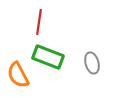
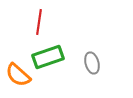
green rectangle: rotated 40 degrees counterclockwise
orange semicircle: rotated 20 degrees counterclockwise
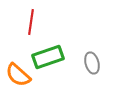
red line: moved 8 px left
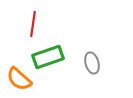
red line: moved 2 px right, 2 px down
orange semicircle: moved 1 px right, 4 px down
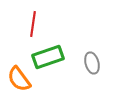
orange semicircle: rotated 12 degrees clockwise
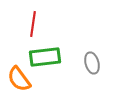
green rectangle: moved 3 px left; rotated 12 degrees clockwise
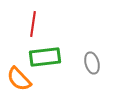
orange semicircle: rotated 8 degrees counterclockwise
